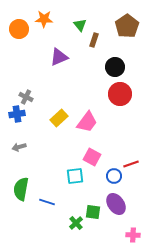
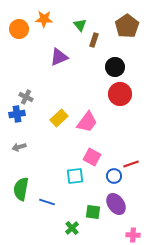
green cross: moved 4 px left, 5 px down
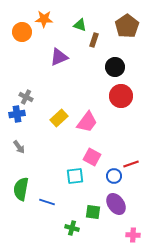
green triangle: rotated 32 degrees counterclockwise
orange circle: moved 3 px right, 3 px down
red circle: moved 1 px right, 2 px down
gray arrow: rotated 112 degrees counterclockwise
green cross: rotated 32 degrees counterclockwise
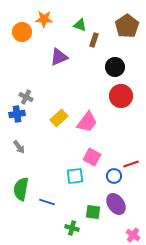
pink cross: rotated 32 degrees clockwise
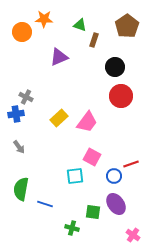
blue cross: moved 1 px left
blue line: moved 2 px left, 2 px down
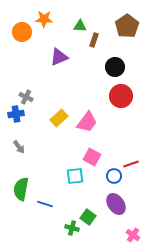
green triangle: moved 1 px down; rotated 16 degrees counterclockwise
green square: moved 5 px left, 5 px down; rotated 28 degrees clockwise
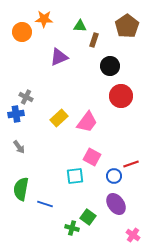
black circle: moved 5 px left, 1 px up
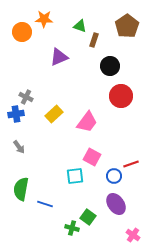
green triangle: rotated 16 degrees clockwise
yellow rectangle: moved 5 px left, 4 px up
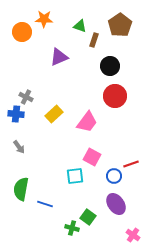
brown pentagon: moved 7 px left, 1 px up
red circle: moved 6 px left
blue cross: rotated 14 degrees clockwise
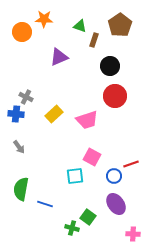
pink trapezoid: moved 2 px up; rotated 35 degrees clockwise
pink cross: moved 1 px up; rotated 32 degrees counterclockwise
